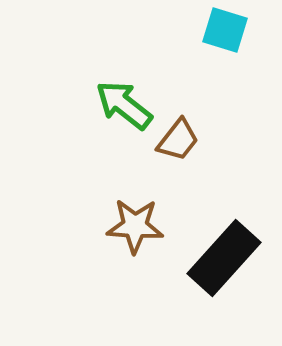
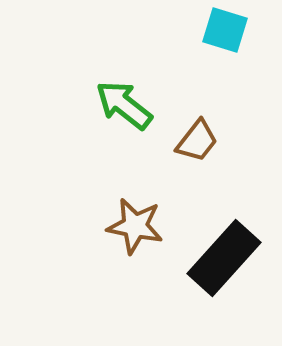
brown trapezoid: moved 19 px right, 1 px down
brown star: rotated 8 degrees clockwise
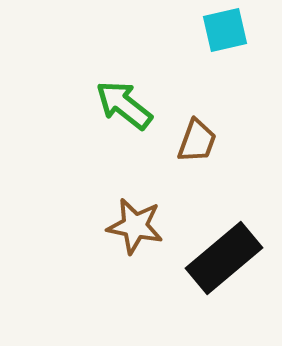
cyan square: rotated 30 degrees counterclockwise
brown trapezoid: rotated 18 degrees counterclockwise
black rectangle: rotated 8 degrees clockwise
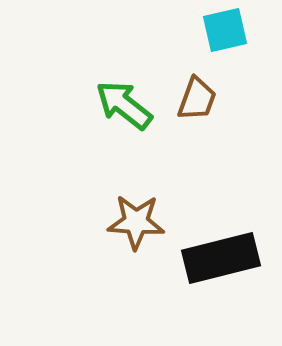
brown trapezoid: moved 42 px up
brown star: moved 1 px right, 4 px up; rotated 8 degrees counterclockwise
black rectangle: moved 3 px left; rotated 26 degrees clockwise
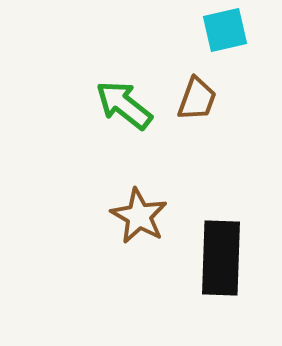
brown star: moved 3 px right, 6 px up; rotated 26 degrees clockwise
black rectangle: rotated 74 degrees counterclockwise
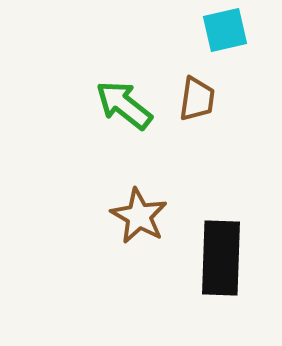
brown trapezoid: rotated 12 degrees counterclockwise
